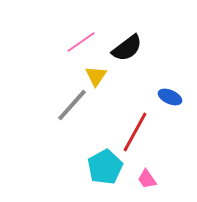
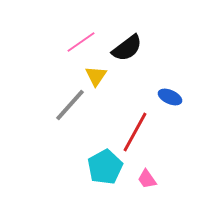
gray line: moved 2 px left
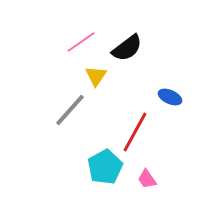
gray line: moved 5 px down
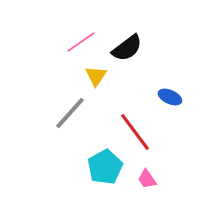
gray line: moved 3 px down
red line: rotated 66 degrees counterclockwise
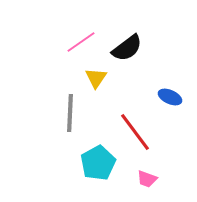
yellow triangle: moved 2 px down
gray line: rotated 39 degrees counterclockwise
cyan pentagon: moved 7 px left, 4 px up
pink trapezoid: rotated 35 degrees counterclockwise
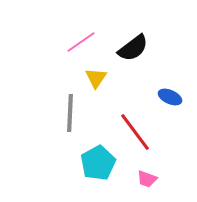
black semicircle: moved 6 px right
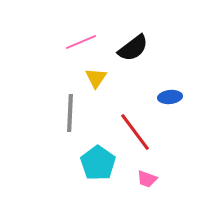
pink line: rotated 12 degrees clockwise
blue ellipse: rotated 30 degrees counterclockwise
cyan pentagon: rotated 8 degrees counterclockwise
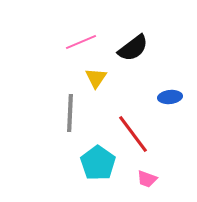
red line: moved 2 px left, 2 px down
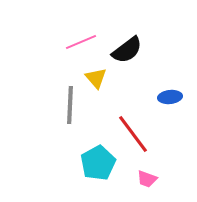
black semicircle: moved 6 px left, 2 px down
yellow triangle: rotated 15 degrees counterclockwise
gray line: moved 8 px up
cyan pentagon: rotated 8 degrees clockwise
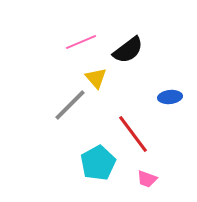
black semicircle: moved 1 px right
gray line: rotated 42 degrees clockwise
